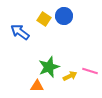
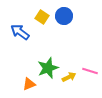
yellow square: moved 2 px left, 2 px up
green star: moved 1 px left, 1 px down
yellow arrow: moved 1 px left, 1 px down
orange triangle: moved 8 px left, 2 px up; rotated 24 degrees counterclockwise
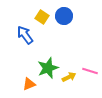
blue arrow: moved 5 px right, 3 px down; rotated 18 degrees clockwise
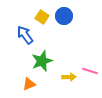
green star: moved 6 px left, 7 px up
yellow arrow: rotated 24 degrees clockwise
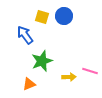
yellow square: rotated 16 degrees counterclockwise
